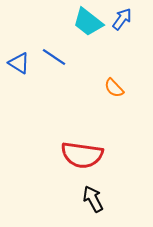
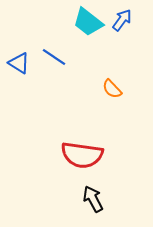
blue arrow: moved 1 px down
orange semicircle: moved 2 px left, 1 px down
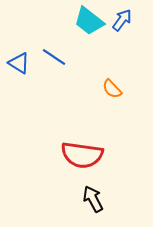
cyan trapezoid: moved 1 px right, 1 px up
